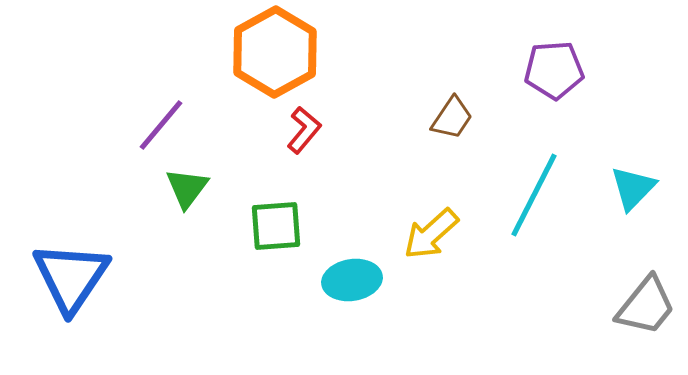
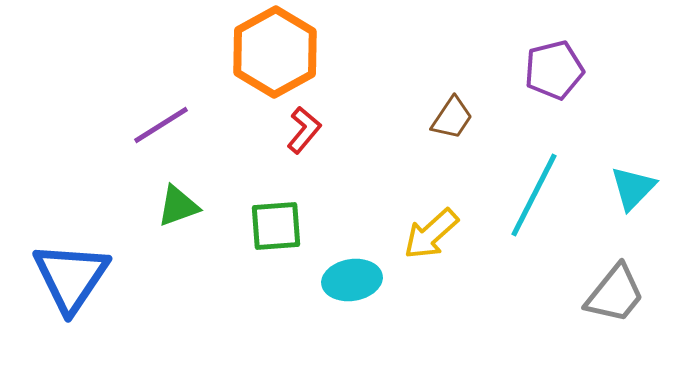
purple pentagon: rotated 10 degrees counterclockwise
purple line: rotated 18 degrees clockwise
green triangle: moved 9 px left, 18 px down; rotated 33 degrees clockwise
gray trapezoid: moved 31 px left, 12 px up
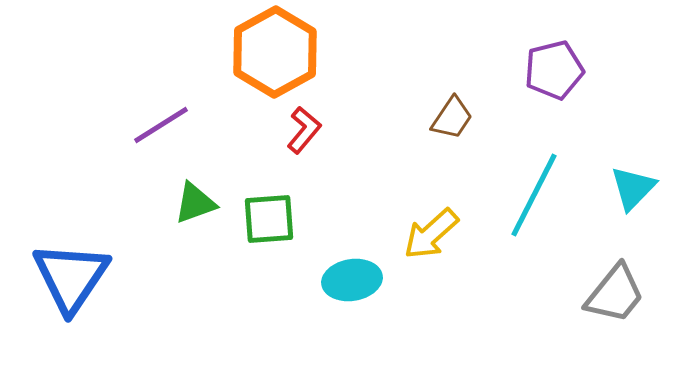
green triangle: moved 17 px right, 3 px up
green square: moved 7 px left, 7 px up
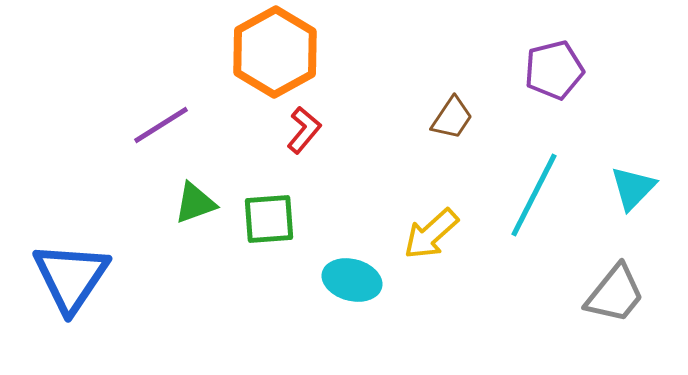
cyan ellipse: rotated 24 degrees clockwise
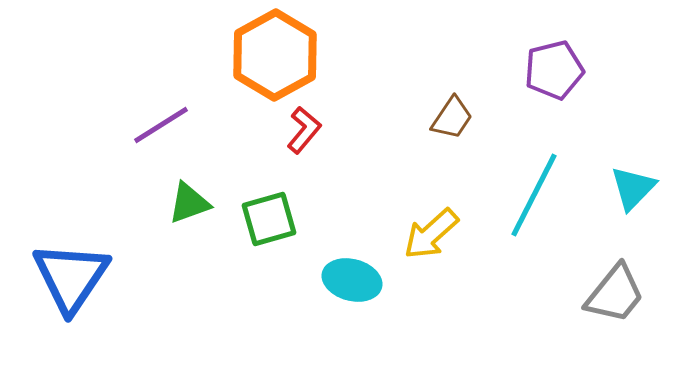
orange hexagon: moved 3 px down
green triangle: moved 6 px left
green square: rotated 12 degrees counterclockwise
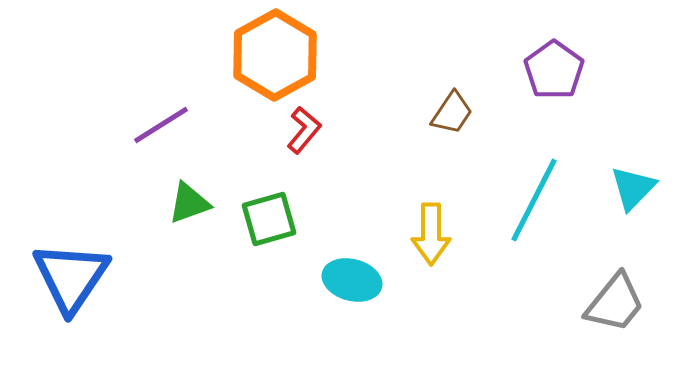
purple pentagon: rotated 22 degrees counterclockwise
brown trapezoid: moved 5 px up
cyan line: moved 5 px down
yellow arrow: rotated 48 degrees counterclockwise
gray trapezoid: moved 9 px down
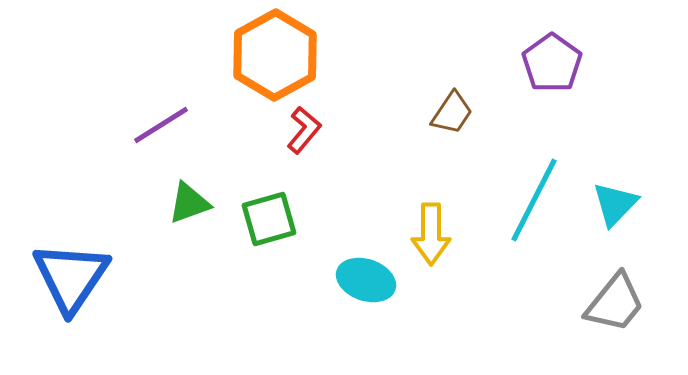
purple pentagon: moved 2 px left, 7 px up
cyan triangle: moved 18 px left, 16 px down
cyan ellipse: moved 14 px right; rotated 4 degrees clockwise
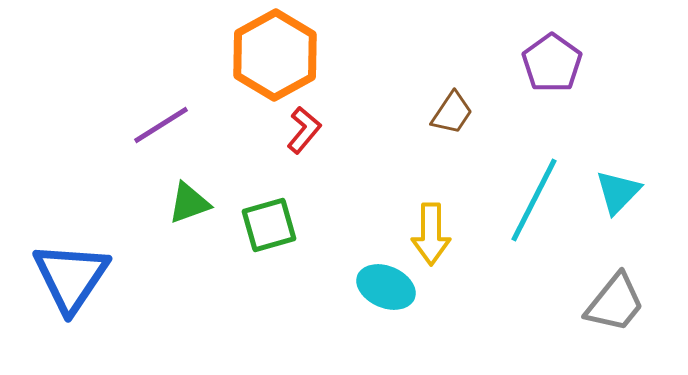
cyan triangle: moved 3 px right, 12 px up
green square: moved 6 px down
cyan ellipse: moved 20 px right, 7 px down; rotated 4 degrees clockwise
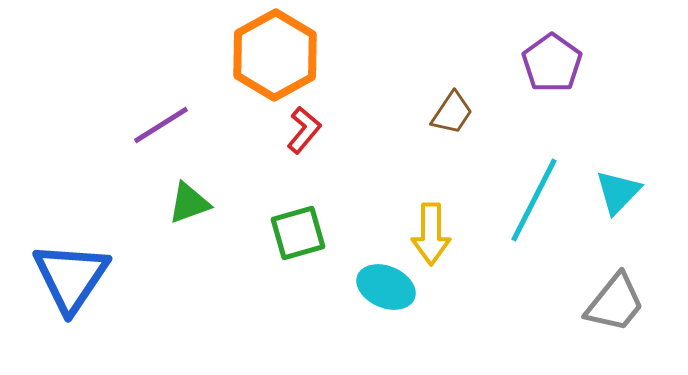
green square: moved 29 px right, 8 px down
